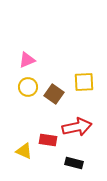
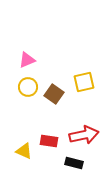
yellow square: rotated 10 degrees counterclockwise
red arrow: moved 7 px right, 8 px down
red rectangle: moved 1 px right, 1 px down
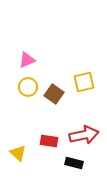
yellow triangle: moved 6 px left, 2 px down; rotated 18 degrees clockwise
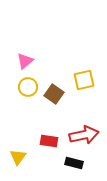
pink triangle: moved 2 px left, 1 px down; rotated 18 degrees counterclockwise
yellow square: moved 2 px up
yellow triangle: moved 4 px down; rotated 24 degrees clockwise
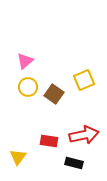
yellow square: rotated 10 degrees counterclockwise
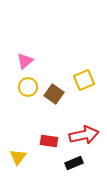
black rectangle: rotated 36 degrees counterclockwise
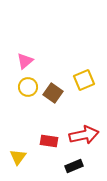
brown square: moved 1 px left, 1 px up
black rectangle: moved 3 px down
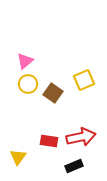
yellow circle: moved 3 px up
red arrow: moved 3 px left, 2 px down
